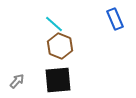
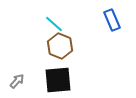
blue rectangle: moved 3 px left, 1 px down
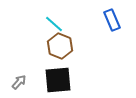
gray arrow: moved 2 px right, 1 px down
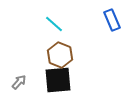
brown hexagon: moved 9 px down
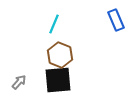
blue rectangle: moved 4 px right
cyan line: rotated 72 degrees clockwise
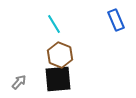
cyan line: rotated 54 degrees counterclockwise
black square: moved 1 px up
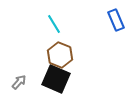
black square: moved 2 px left; rotated 28 degrees clockwise
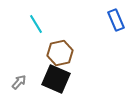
cyan line: moved 18 px left
brown hexagon: moved 2 px up; rotated 25 degrees clockwise
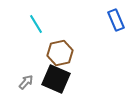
gray arrow: moved 7 px right
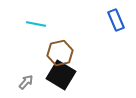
cyan line: rotated 48 degrees counterclockwise
black square: moved 5 px right, 4 px up; rotated 8 degrees clockwise
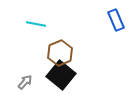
brown hexagon: rotated 10 degrees counterclockwise
black square: rotated 8 degrees clockwise
gray arrow: moved 1 px left
